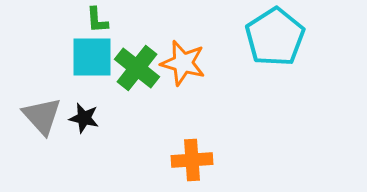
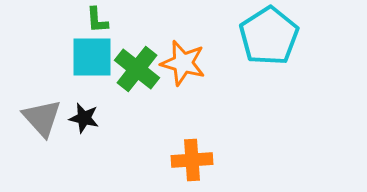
cyan pentagon: moved 6 px left, 1 px up
green cross: moved 1 px down
gray triangle: moved 2 px down
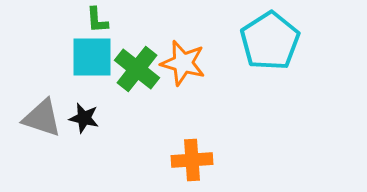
cyan pentagon: moved 1 px right, 5 px down
gray triangle: rotated 30 degrees counterclockwise
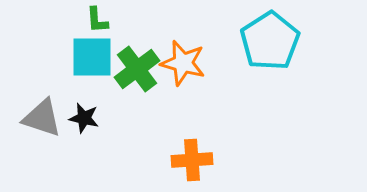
green cross: rotated 15 degrees clockwise
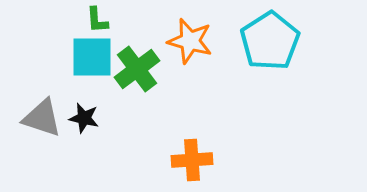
orange star: moved 7 px right, 22 px up
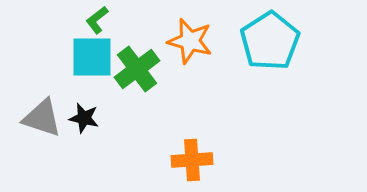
green L-shape: rotated 56 degrees clockwise
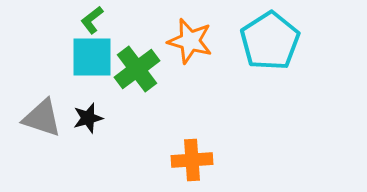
green L-shape: moved 5 px left
black star: moved 4 px right; rotated 28 degrees counterclockwise
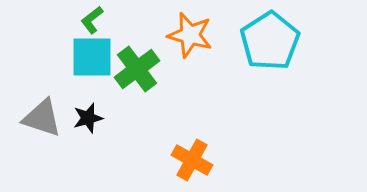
orange star: moved 6 px up
orange cross: rotated 33 degrees clockwise
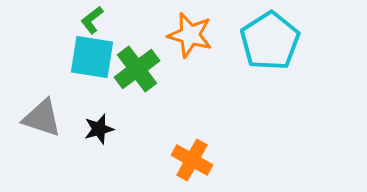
cyan square: rotated 9 degrees clockwise
black star: moved 11 px right, 11 px down
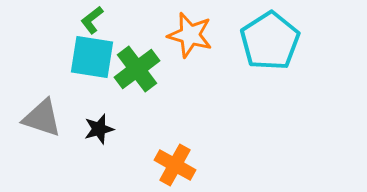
orange cross: moved 17 px left, 5 px down
